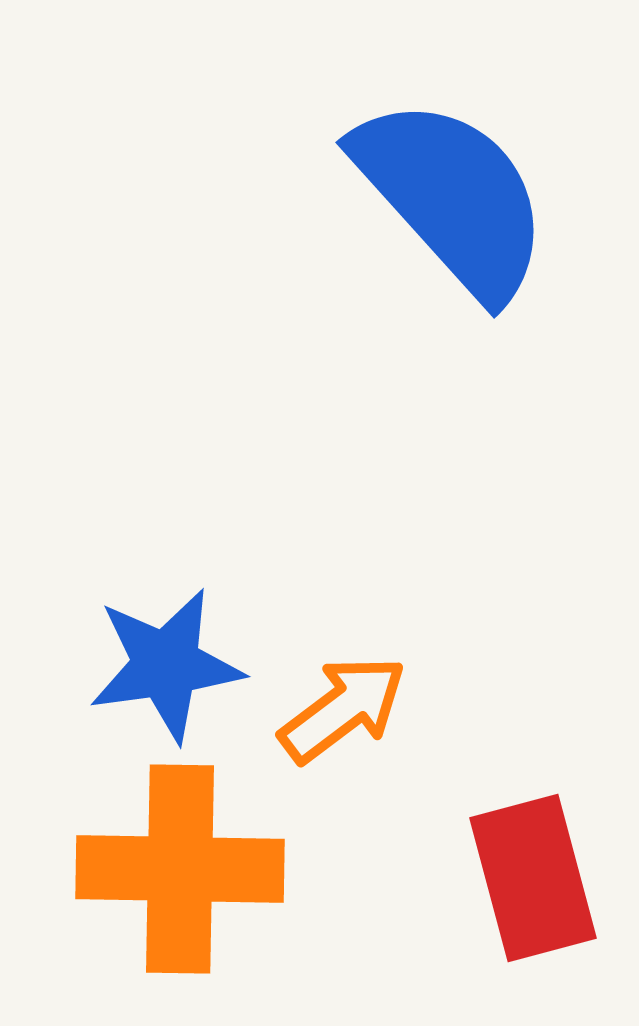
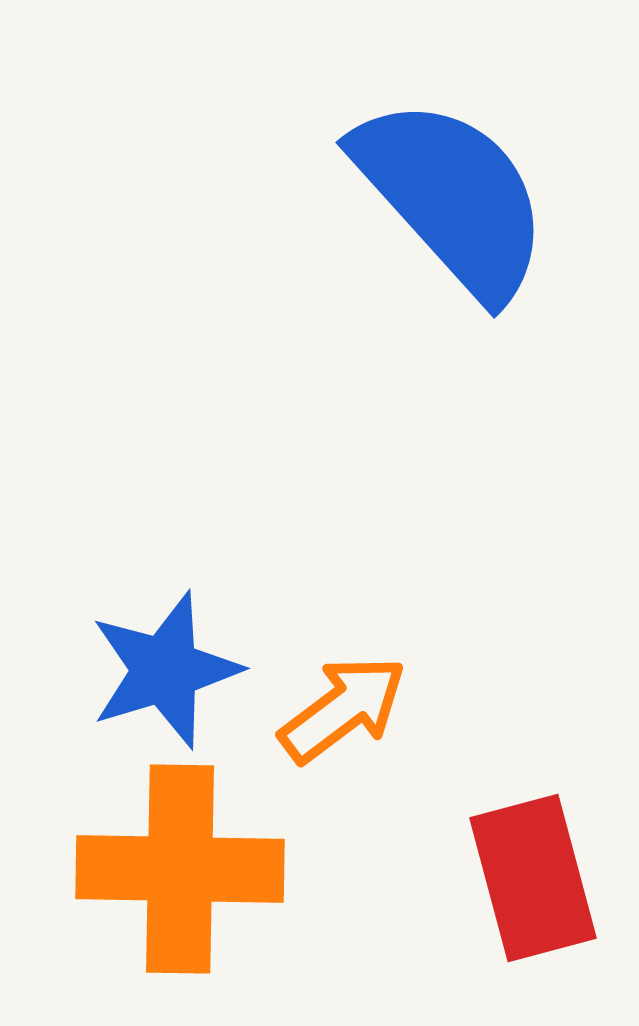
blue star: moved 1 px left, 5 px down; rotated 9 degrees counterclockwise
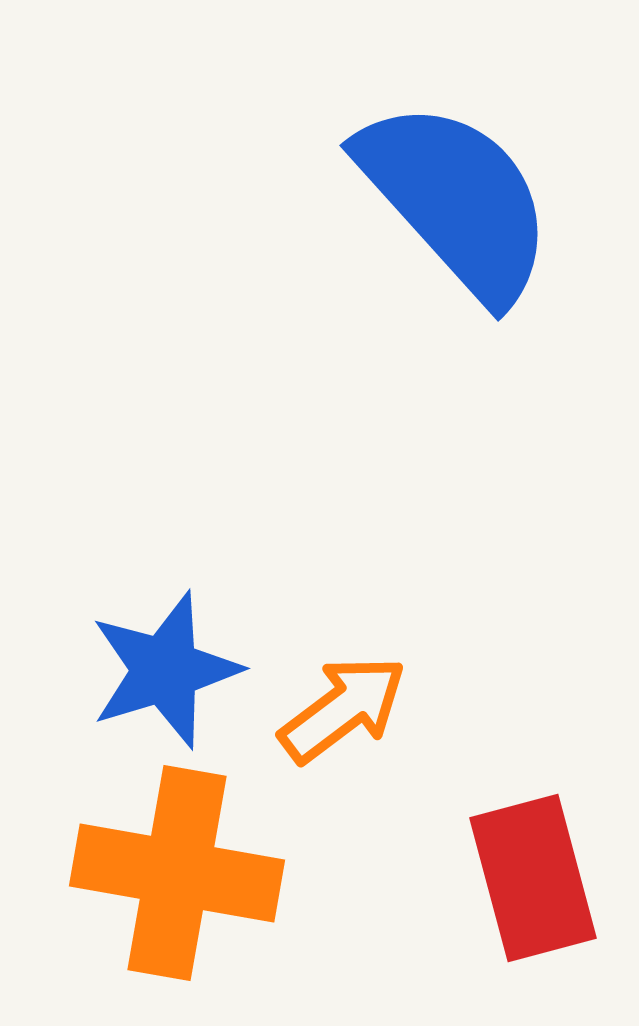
blue semicircle: moved 4 px right, 3 px down
orange cross: moved 3 px left, 4 px down; rotated 9 degrees clockwise
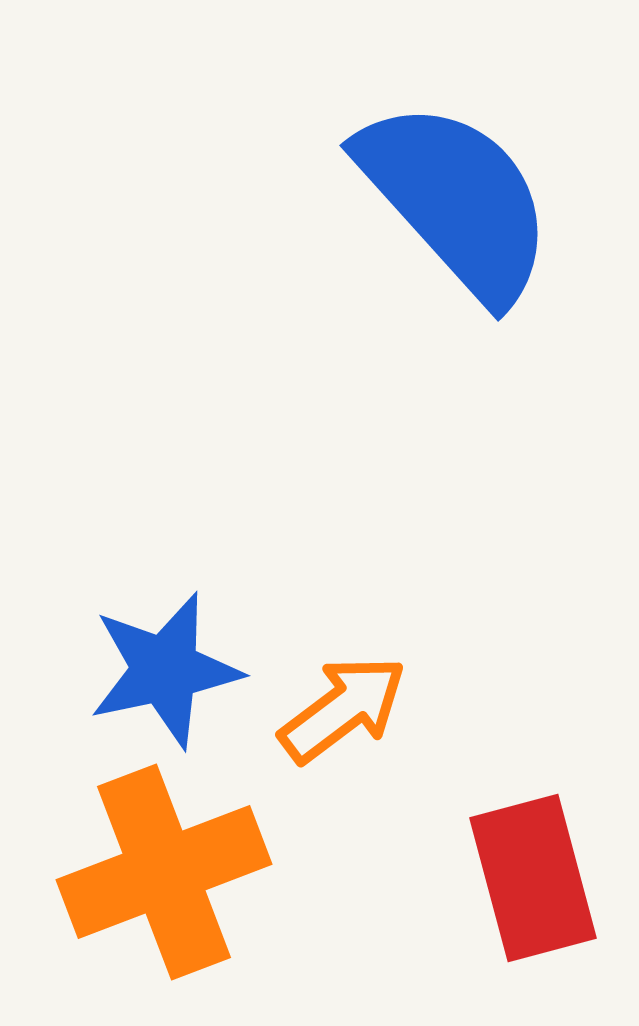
blue star: rotated 5 degrees clockwise
orange cross: moved 13 px left, 1 px up; rotated 31 degrees counterclockwise
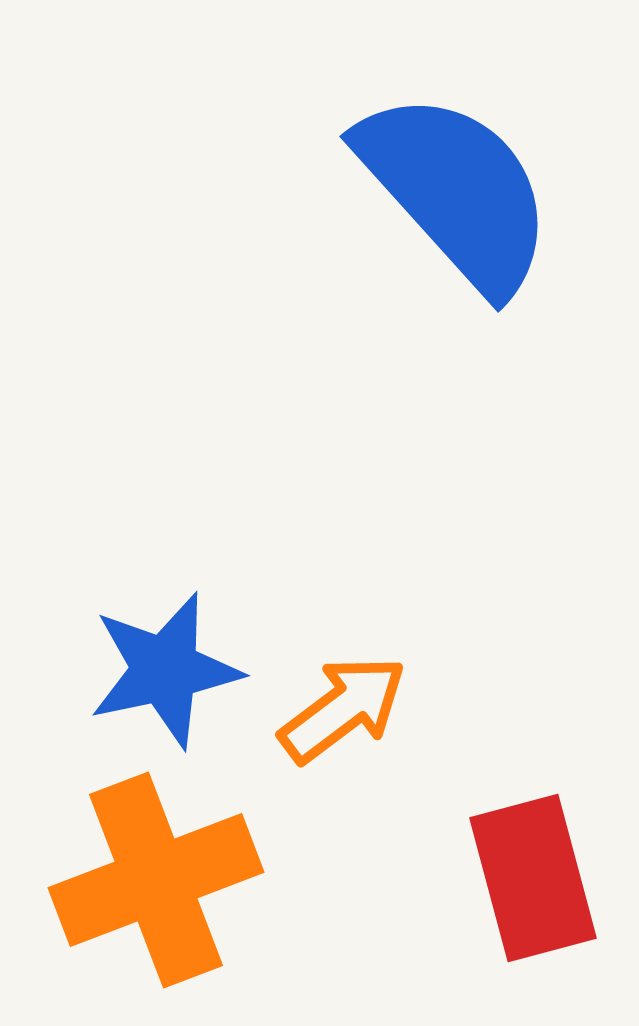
blue semicircle: moved 9 px up
orange cross: moved 8 px left, 8 px down
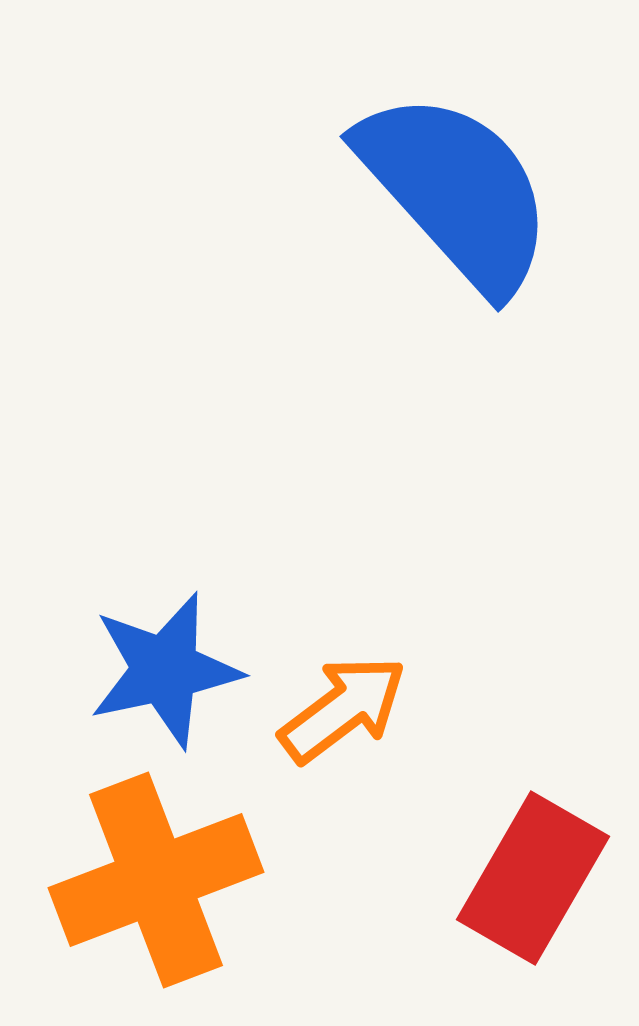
red rectangle: rotated 45 degrees clockwise
